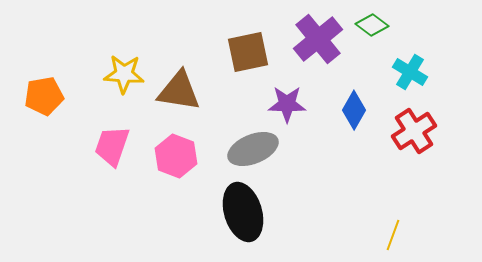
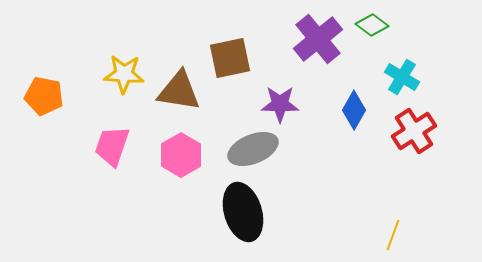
brown square: moved 18 px left, 6 px down
cyan cross: moved 8 px left, 5 px down
orange pentagon: rotated 21 degrees clockwise
purple star: moved 7 px left
pink hexagon: moved 5 px right, 1 px up; rotated 9 degrees clockwise
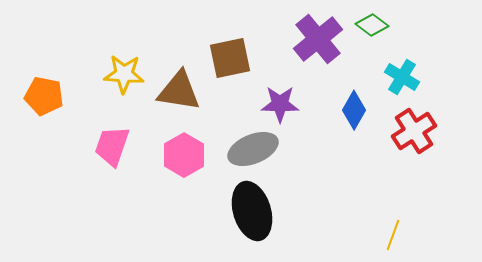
pink hexagon: moved 3 px right
black ellipse: moved 9 px right, 1 px up
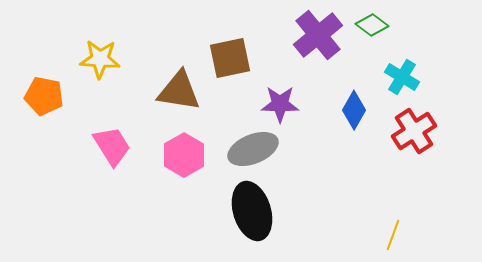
purple cross: moved 4 px up
yellow star: moved 24 px left, 15 px up
pink trapezoid: rotated 129 degrees clockwise
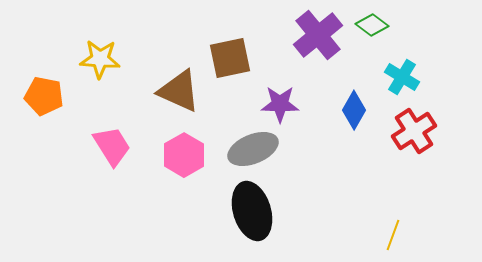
brown triangle: rotated 15 degrees clockwise
